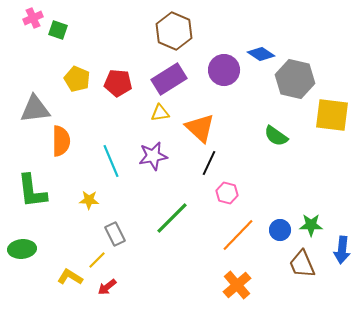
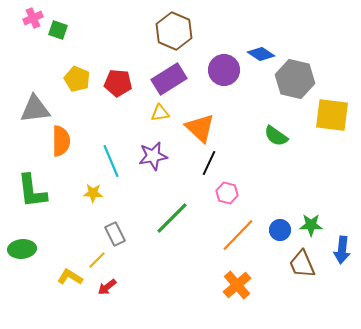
yellow star: moved 4 px right, 7 px up
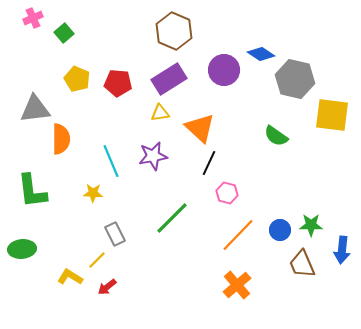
green square: moved 6 px right, 3 px down; rotated 30 degrees clockwise
orange semicircle: moved 2 px up
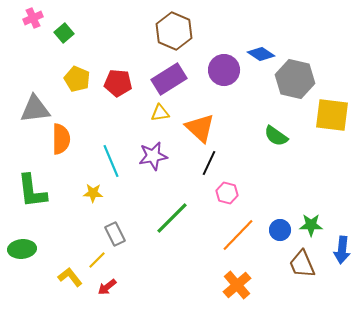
yellow L-shape: rotated 20 degrees clockwise
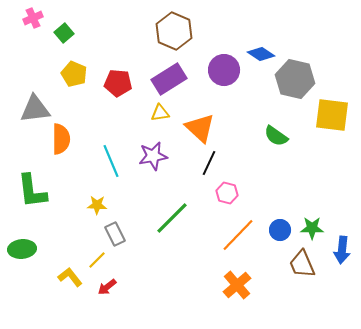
yellow pentagon: moved 3 px left, 5 px up
yellow star: moved 4 px right, 12 px down
green star: moved 1 px right, 3 px down
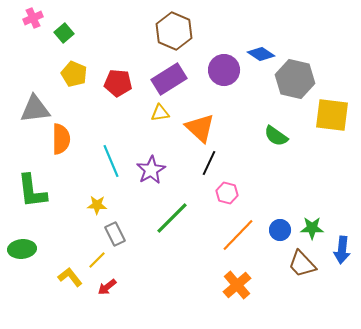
purple star: moved 2 px left, 14 px down; rotated 20 degrees counterclockwise
brown trapezoid: rotated 20 degrees counterclockwise
